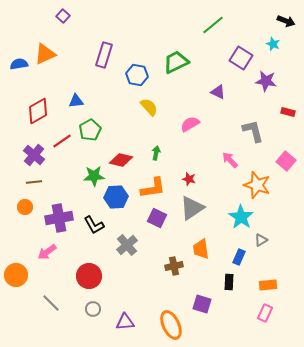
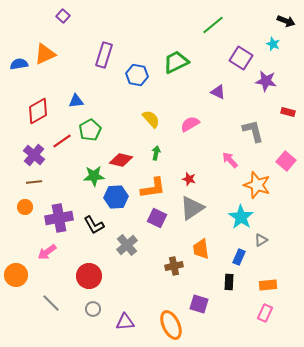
yellow semicircle at (149, 107): moved 2 px right, 12 px down
purple square at (202, 304): moved 3 px left
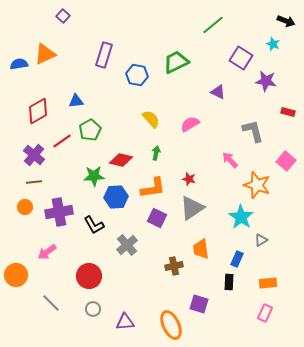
purple cross at (59, 218): moved 6 px up
blue rectangle at (239, 257): moved 2 px left, 2 px down
orange rectangle at (268, 285): moved 2 px up
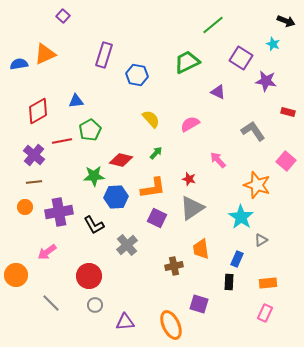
green trapezoid at (176, 62): moved 11 px right
gray L-shape at (253, 131): rotated 20 degrees counterclockwise
red line at (62, 141): rotated 24 degrees clockwise
green arrow at (156, 153): rotated 32 degrees clockwise
pink arrow at (230, 160): moved 12 px left
gray circle at (93, 309): moved 2 px right, 4 px up
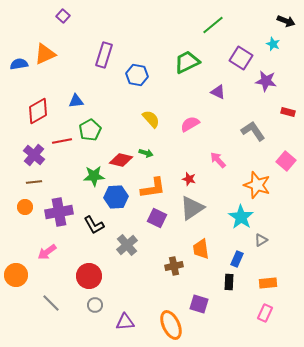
green arrow at (156, 153): moved 10 px left; rotated 64 degrees clockwise
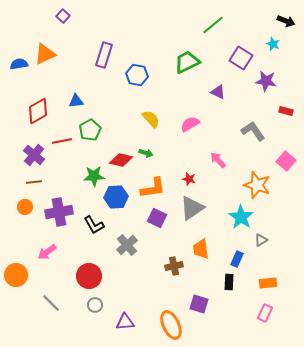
red rectangle at (288, 112): moved 2 px left, 1 px up
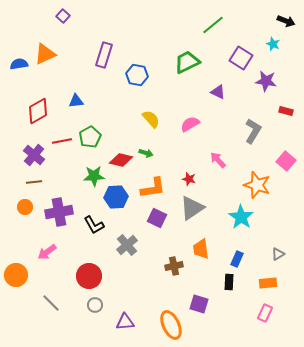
green pentagon at (90, 130): moved 7 px down
gray L-shape at (253, 131): rotated 65 degrees clockwise
gray triangle at (261, 240): moved 17 px right, 14 px down
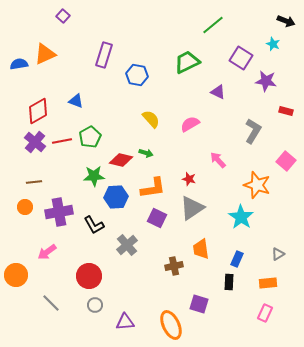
blue triangle at (76, 101): rotated 28 degrees clockwise
purple cross at (34, 155): moved 1 px right, 13 px up
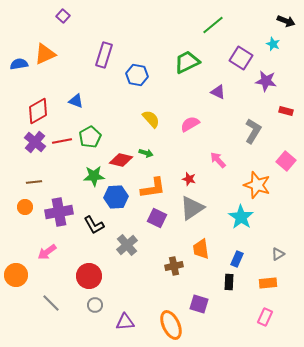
pink rectangle at (265, 313): moved 4 px down
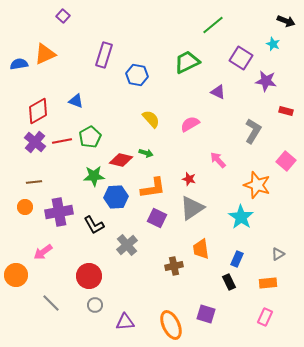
pink arrow at (47, 252): moved 4 px left
black rectangle at (229, 282): rotated 28 degrees counterclockwise
purple square at (199, 304): moved 7 px right, 10 px down
